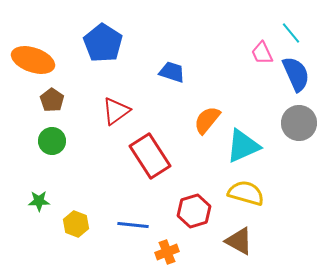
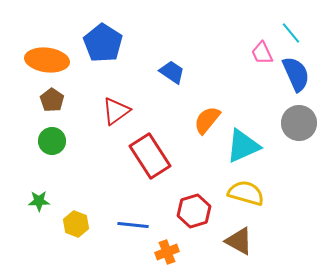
orange ellipse: moved 14 px right; rotated 12 degrees counterclockwise
blue trapezoid: rotated 16 degrees clockwise
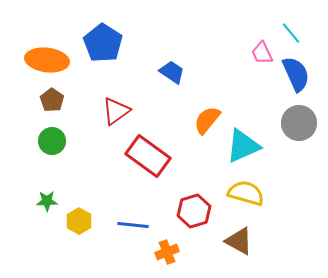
red rectangle: moved 2 px left; rotated 21 degrees counterclockwise
green star: moved 8 px right
yellow hexagon: moved 3 px right, 3 px up; rotated 10 degrees clockwise
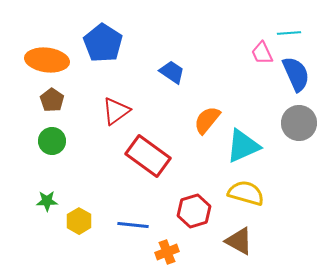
cyan line: moved 2 px left; rotated 55 degrees counterclockwise
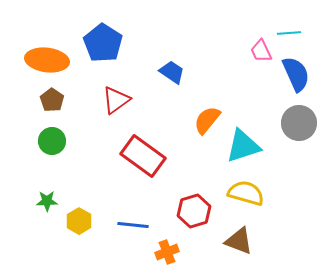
pink trapezoid: moved 1 px left, 2 px up
red triangle: moved 11 px up
cyan triangle: rotated 6 degrees clockwise
red rectangle: moved 5 px left
brown triangle: rotated 8 degrees counterclockwise
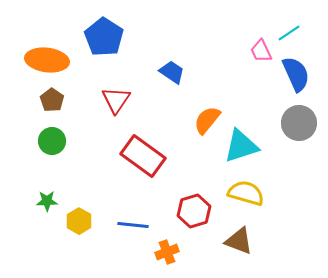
cyan line: rotated 30 degrees counterclockwise
blue pentagon: moved 1 px right, 6 px up
red triangle: rotated 20 degrees counterclockwise
cyan triangle: moved 2 px left
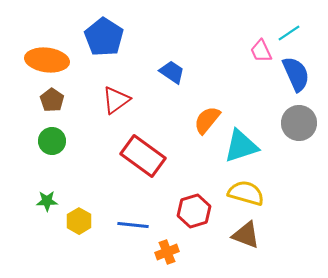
red triangle: rotated 20 degrees clockwise
brown triangle: moved 7 px right, 6 px up
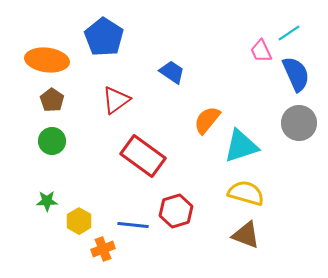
red hexagon: moved 18 px left
orange cross: moved 64 px left, 3 px up
